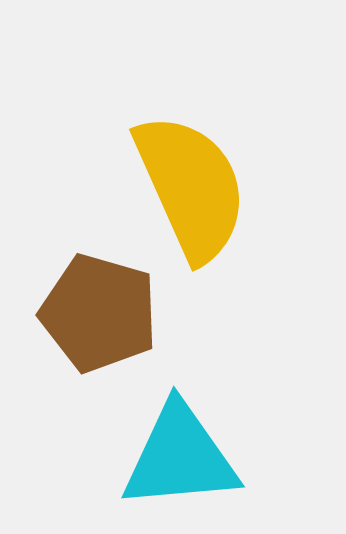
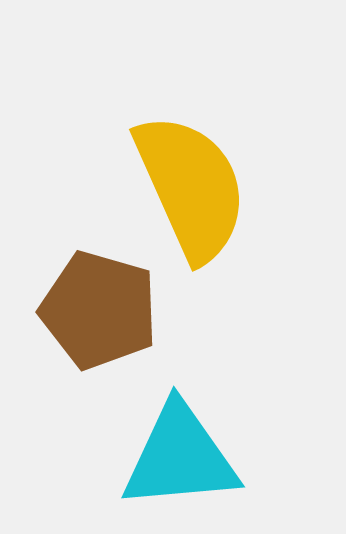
brown pentagon: moved 3 px up
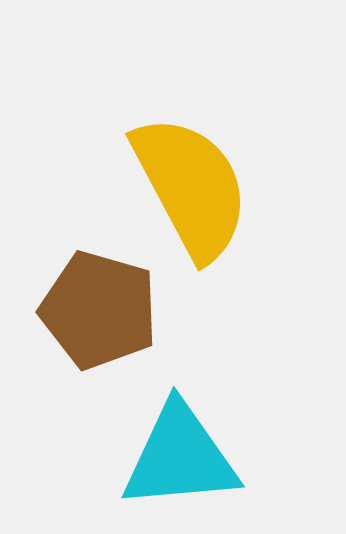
yellow semicircle: rotated 4 degrees counterclockwise
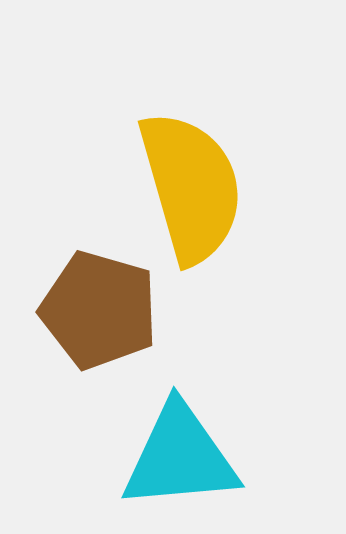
yellow semicircle: rotated 12 degrees clockwise
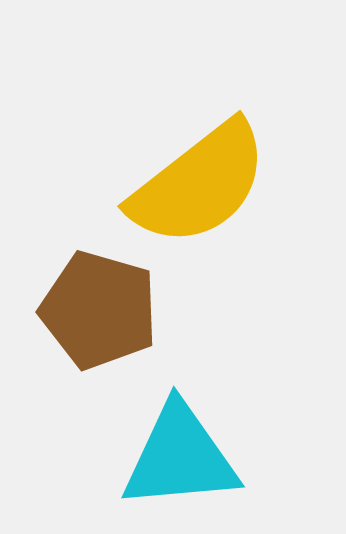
yellow semicircle: moved 8 px right, 3 px up; rotated 68 degrees clockwise
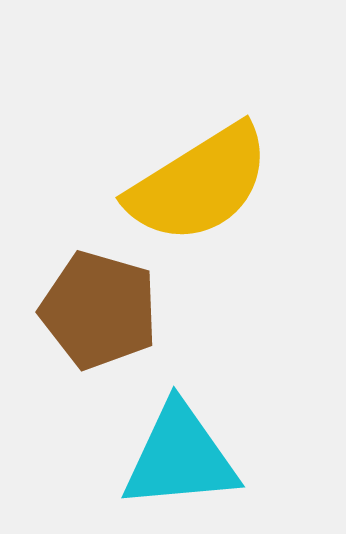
yellow semicircle: rotated 6 degrees clockwise
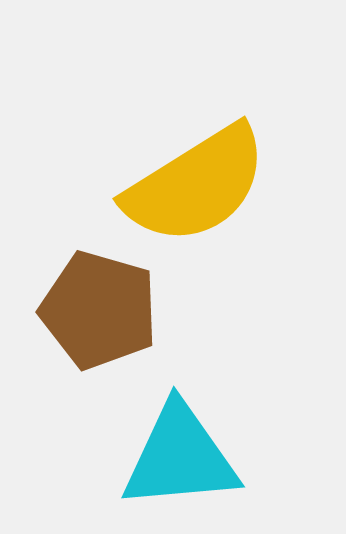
yellow semicircle: moved 3 px left, 1 px down
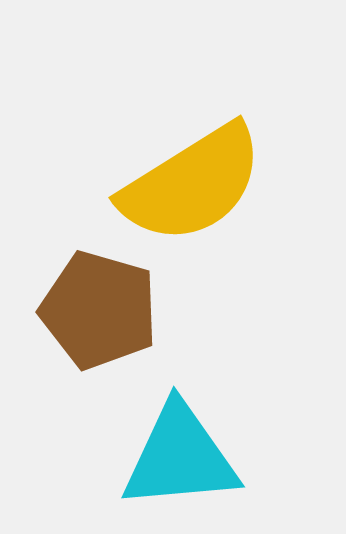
yellow semicircle: moved 4 px left, 1 px up
